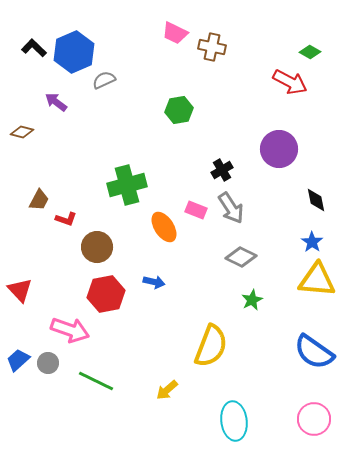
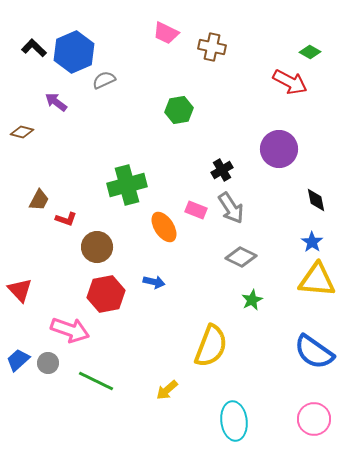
pink trapezoid: moved 9 px left
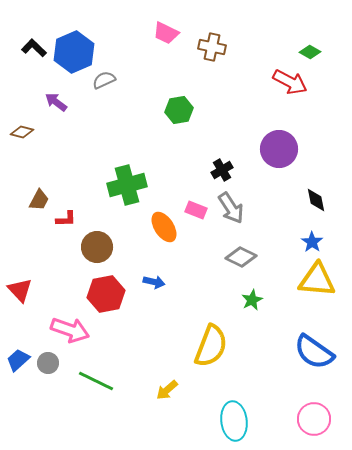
red L-shape: rotated 20 degrees counterclockwise
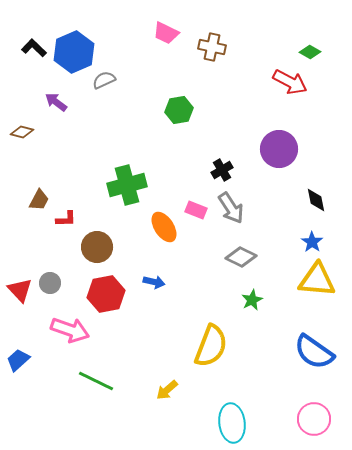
gray circle: moved 2 px right, 80 px up
cyan ellipse: moved 2 px left, 2 px down
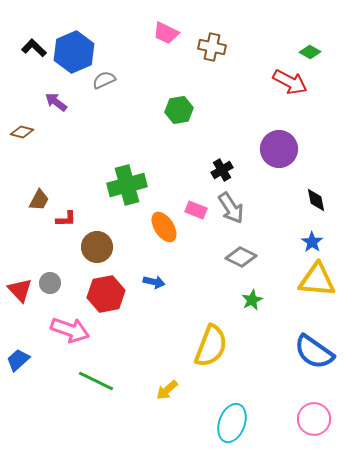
cyan ellipse: rotated 27 degrees clockwise
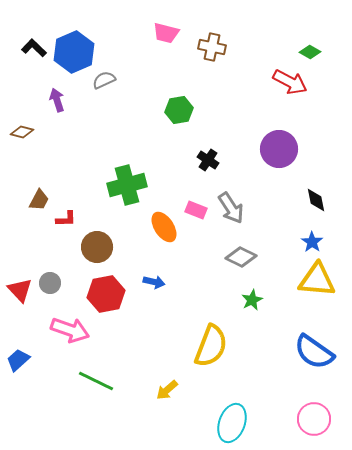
pink trapezoid: rotated 12 degrees counterclockwise
purple arrow: moved 1 px right, 2 px up; rotated 35 degrees clockwise
black cross: moved 14 px left, 10 px up; rotated 25 degrees counterclockwise
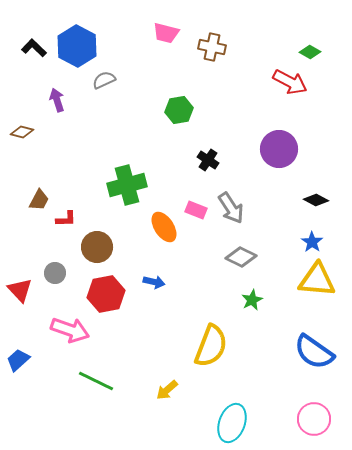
blue hexagon: moved 3 px right, 6 px up; rotated 9 degrees counterclockwise
black diamond: rotated 50 degrees counterclockwise
gray circle: moved 5 px right, 10 px up
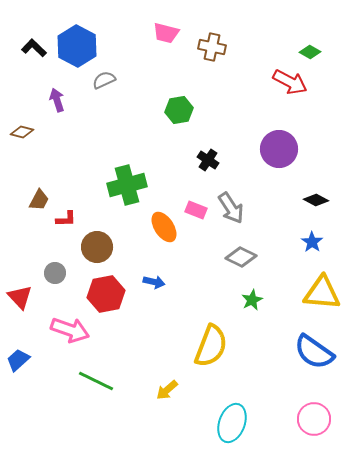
yellow triangle: moved 5 px right, 13 px down
red triangle: moved 7 px down
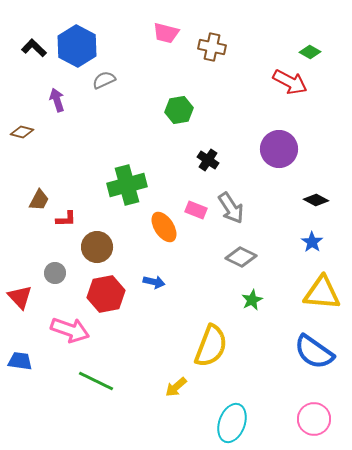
blue trapezoid: moved 2 px right, 1 px down; rotated 50 degrees clockwise
yellow arrow: moved 9 px right, 3 px up
